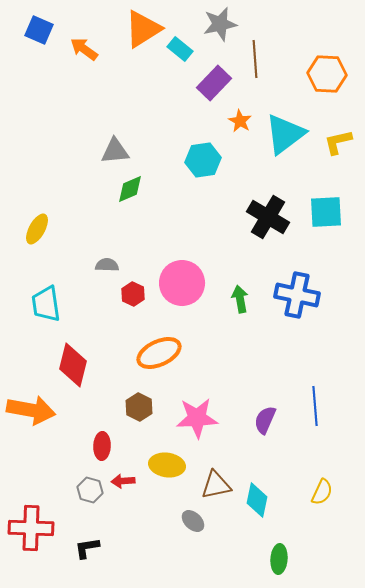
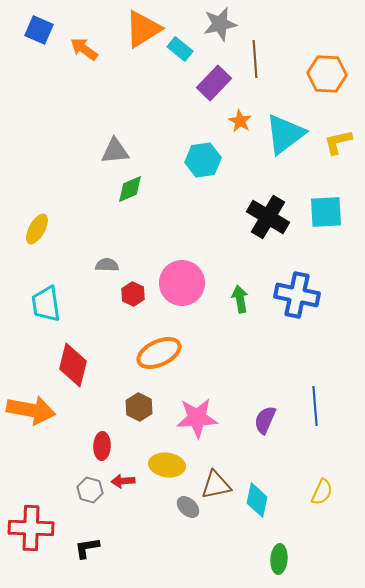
gray ellipse at (193, 521): moved 5 px left, 14 px up
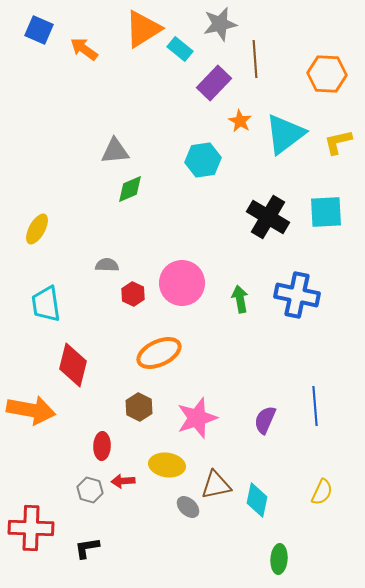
pink star at (197, 418): rotated 15 degrees counterclockwise
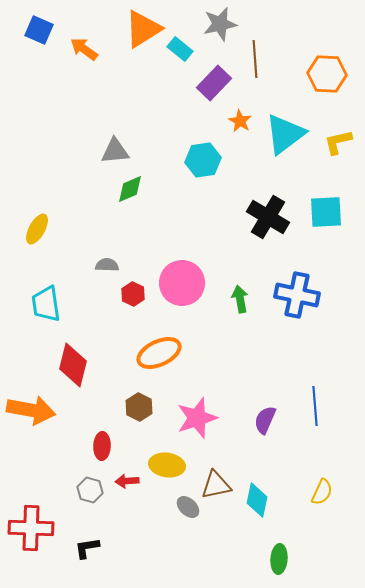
red arrow at (123, 481): moved 4 px right
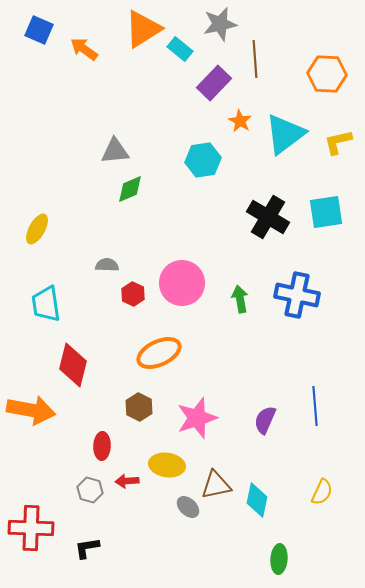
cyan square at (326, 212): rotated 6 degrees counterclockwise
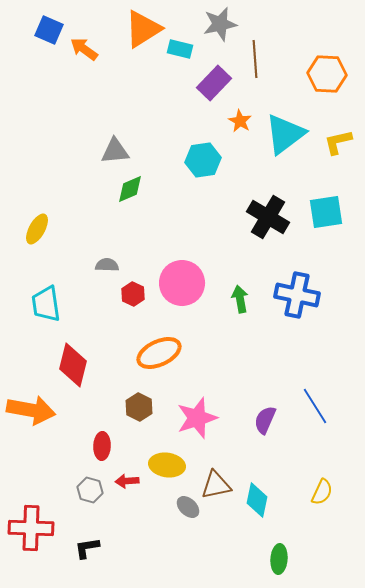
blue square at (39, 30): moved 10 px right
cyan rectangle at (180, 49): rotated 25 degrees counterclockwise
blue line at (315, 406): rotated 27 degrees counterclockwise
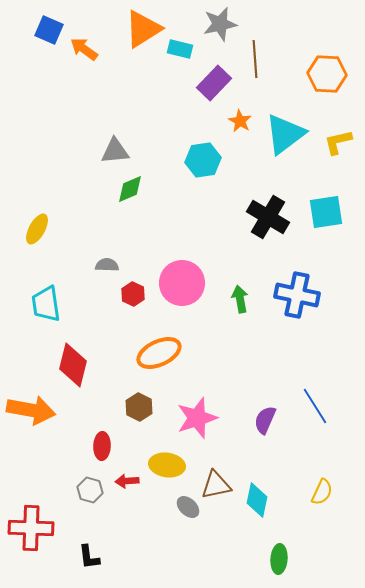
black L-shape at (87, 548): moved 2 px right, 9 px down; rotated 88 degrees counterclockwise
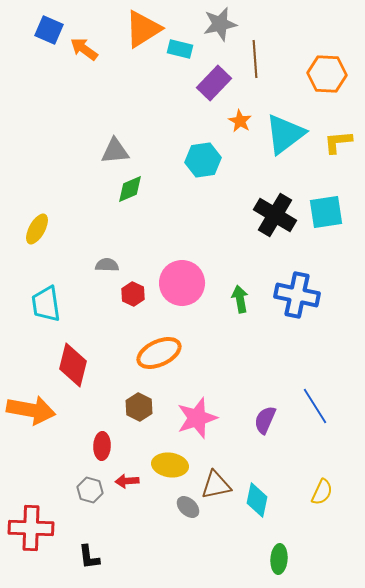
yellow L-shape at (338, 142): rotated 8 degrees clockwise
black cross at (268, 217): moved 7 px right, 2 px up
yellow ellipse at (167, 465): moved 3 px right
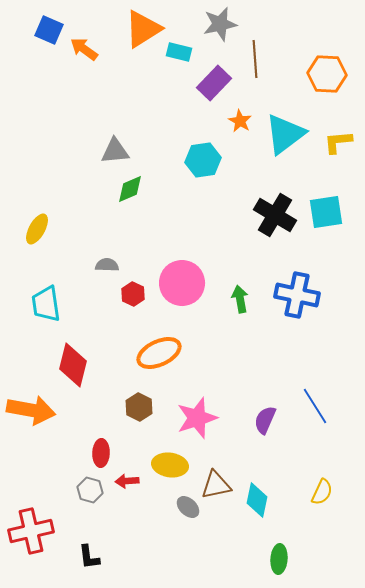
cyan rectangle at (180, 49): moved 1 px left, 3 px down
red ellipse at (102, 446): moved 1 px left, 7 px down
red cross at (31, 528): moved 3 px down; rotated 15 degrees counterclockwise
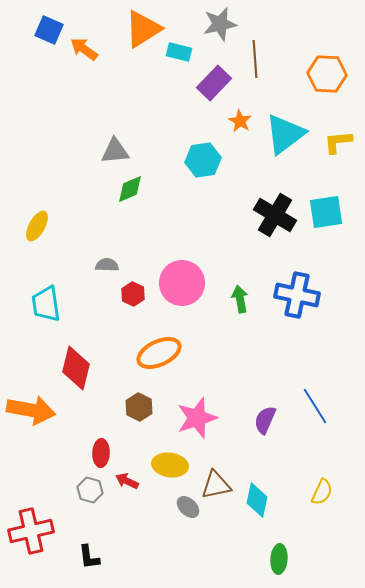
yellow ellipse at (37, 229): moved 3 px up
red diamond at (73, 365): moved 3 px right, 3 px down
red arrow at (127, 481): rotated 30 degrees clockwise
